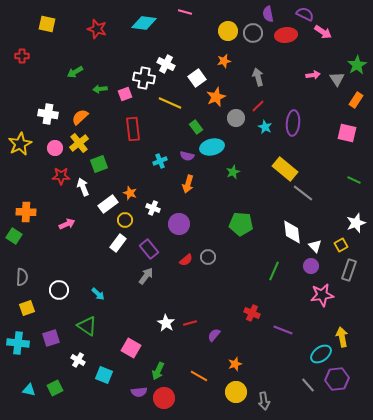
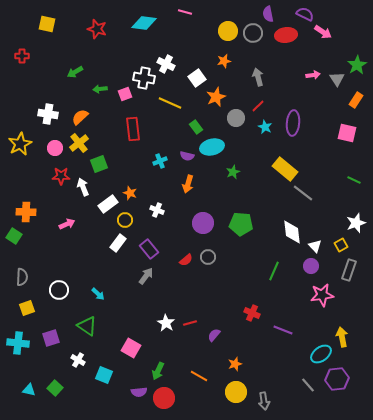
white cross at (153, 208): moved 4 px right, 2 px down
purple circle at (179, 224): moved 24 px right, 1 px up
green square at (55, 388): rotated 21 degrees counterclockwise
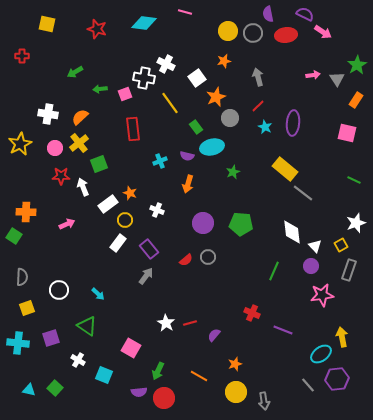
yellow line at (170, 103): rotated 30 degrees clockwise
gray circle at (236, 118): moved 6 px left
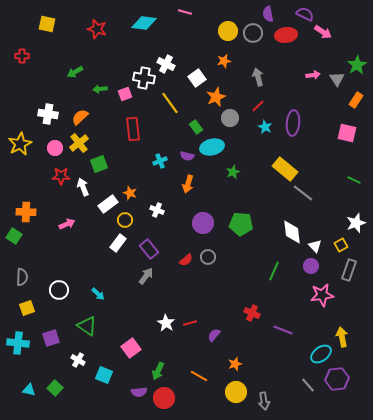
pink square at (131, 348): rotated 24 degrees clockwise
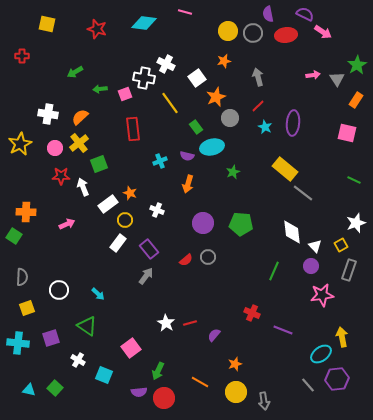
orange line at (199, 376): moved 1 px right, 6 px down
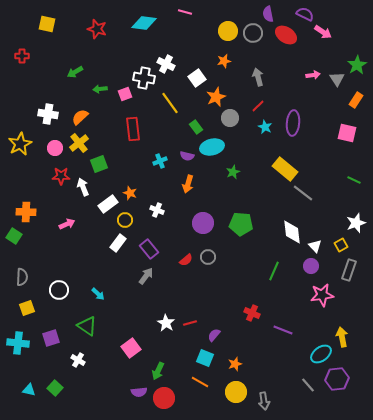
red ellipse at (286, 35): rotated 40 degrees clockwise
cyan square at (104, 375): moved 101 px right, 17 px up
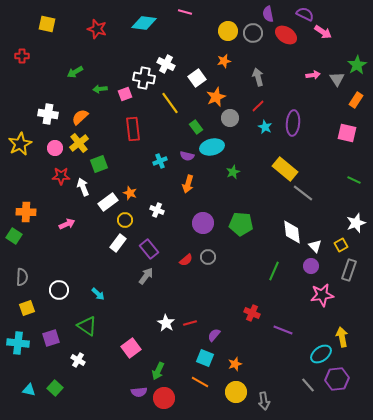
white rectangle at (108, 204): moved 2 px up
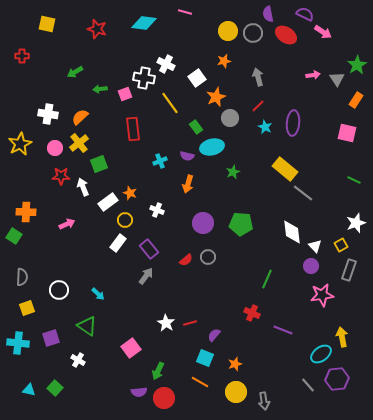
green line at (274, 271): moved 7 px left, 8 px down
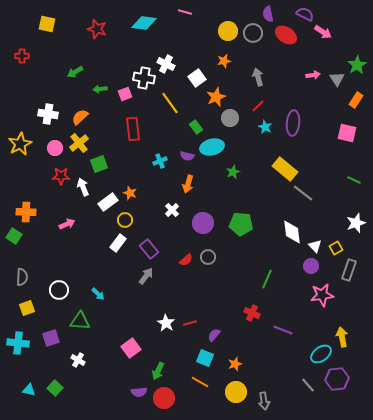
white cross at (157, 210): moved 15 px right; rotated 24 degrees clockwise
yellow square at (341, 245): moved 5 px left, 3 px down
green triangle at (87, 326): moved 7 px left, 5 px up; rotated 30 degrees counterclockwise
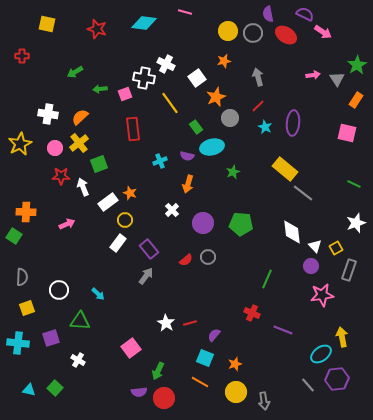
green line at (354, 180): moved 4 px down
